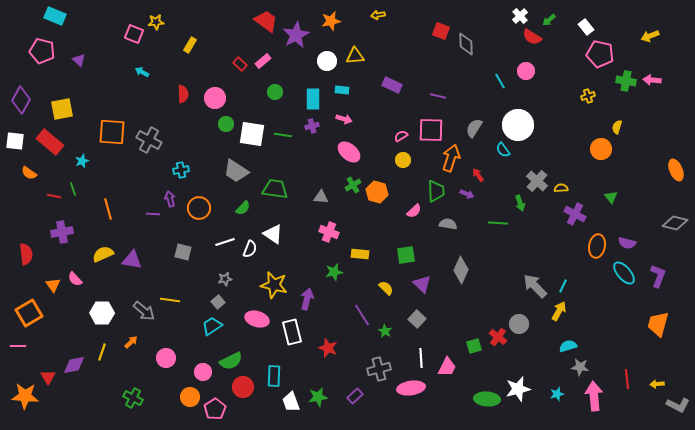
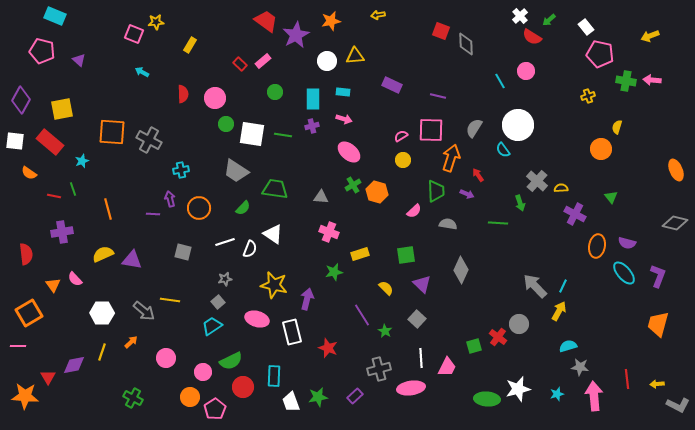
cyan rectangle at (342, 90): moved 1 px right, 2 px down
yellow rectangle at (360, 254): rotated 24 degrees counterclockwise
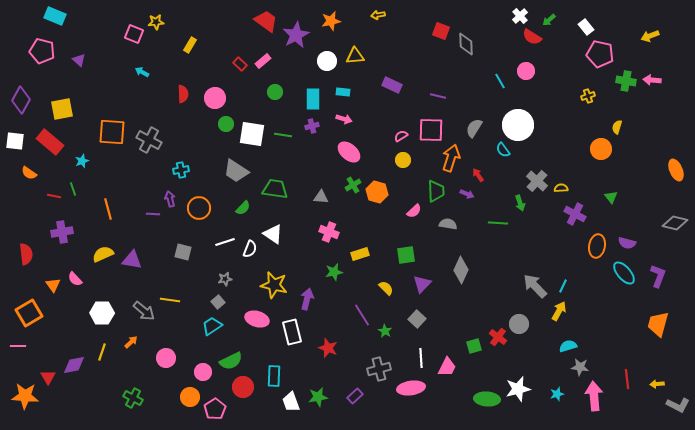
purple triangle at (422, 284): rotated 30 degrees clockwise
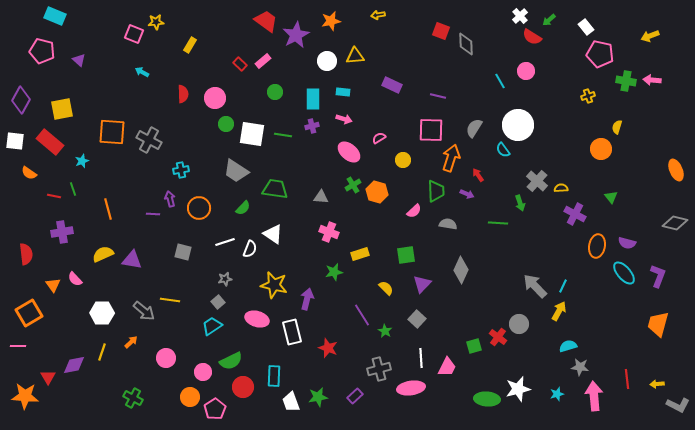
pink semicircle at (401, 136): moved 22 px left, 2 px down
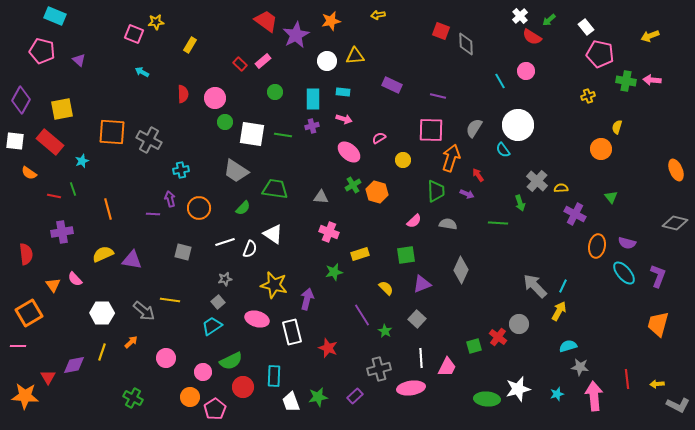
green circle at (226, 124): moved 1 px left, 2 px up
pink semicircle at (414, 211): moved 10 px down
purple triangle at (422, 284): rotated 24 degrees clockwise
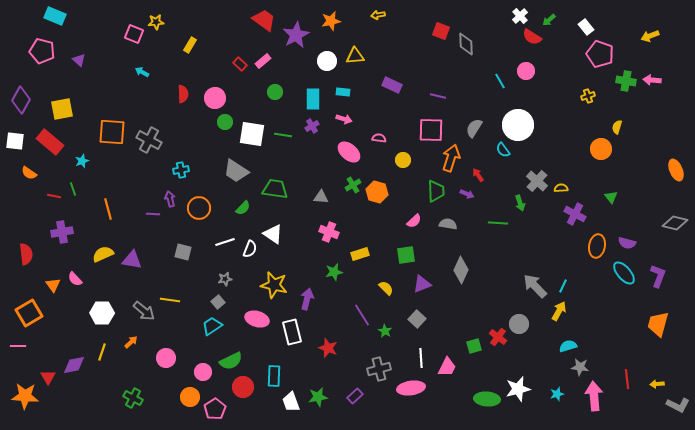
red trapezoid at (266, 21): moved 2 px left, 1 px up
pink pentagon at (600, 54): rotated 8 degrees clockwise
purple cross at (312, 126): rotated 16 degrees counterclockwise
pink semicircle at (379, 138): rotated 40 degrees clockwise
